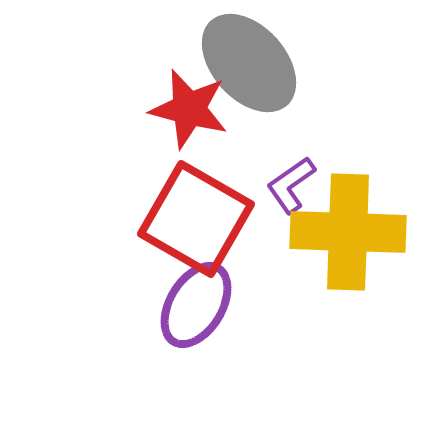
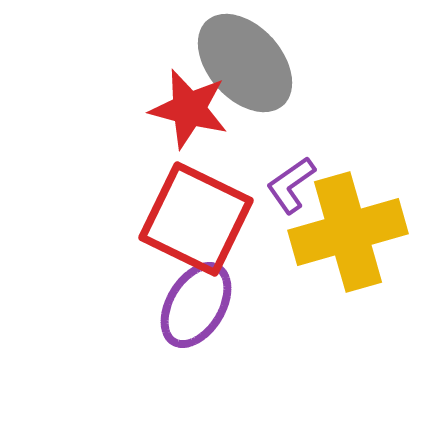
gray ellipse: moved 4 px left
red square: rotated 4 degrees counterclockwise
yellow cross: rotated 18 degrees counterclockwise
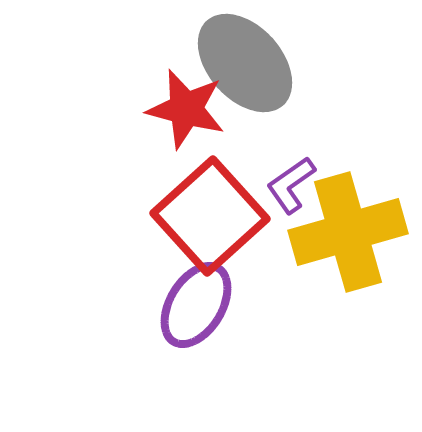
red star: moved 3 px left
red square: moved 14 px right, 3 px up; rotated 22 degrees clockwise
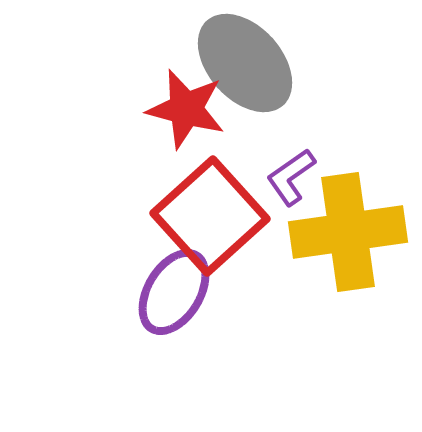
purple L-shape: moved 8 px up
yellow cross: rotated 8 degrees clockwise
purple ellipse: moved 22 px left, 13 px up
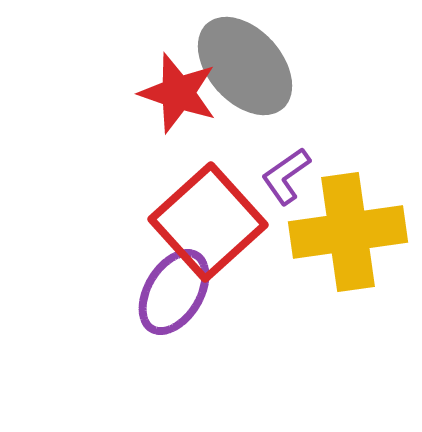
gray ellipse: moved 3 px down
red star: moved 8 px left, 16 px up; rotated 4 degrees clockwise
purple L-shape: moved 5 px left, 1 px up
red square: moved 2 px left, 6 px down
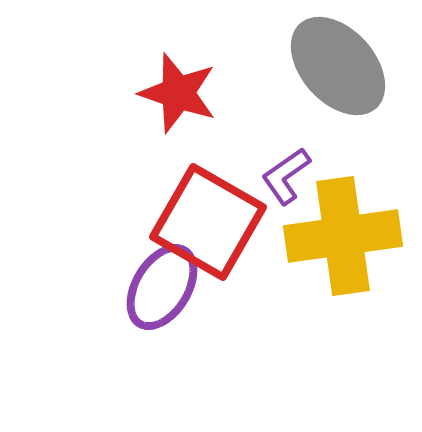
gray ellipse: moved 93 px right
red square: rotated 18 degrees counterclockwise
yellow cross: moved 5 px left, 4 px down
purple ellipse: moved 12 px left, 5 px up
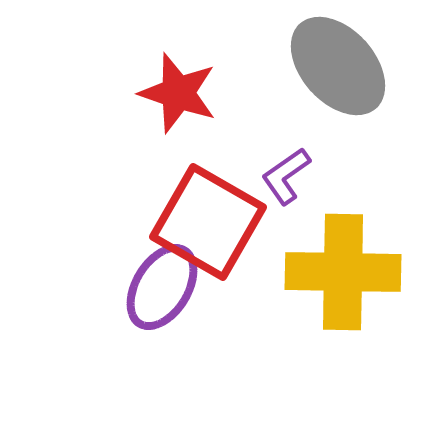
yellow cross: moved 36 px down; rotated 9 degrees clockwise
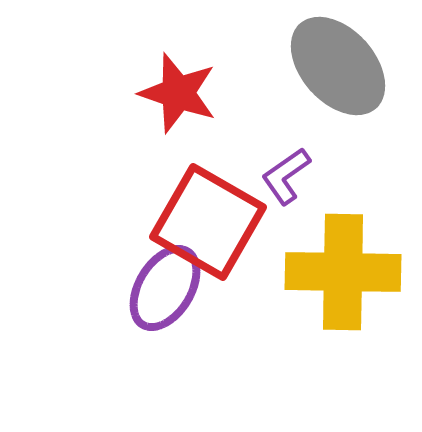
purple ellipse: moved 3 px right, 1 px down
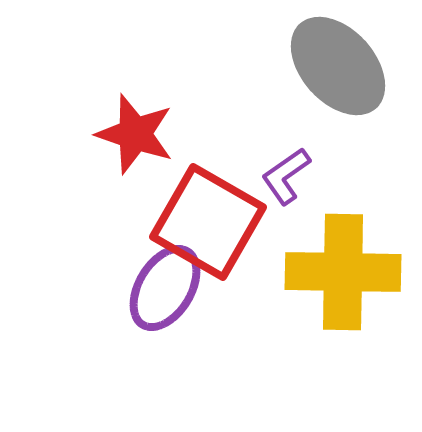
red star: moved 43 px left, 41 px down
